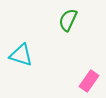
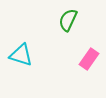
pink rectangle: moved 22 px up
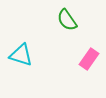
green semicircle: moved 1 px left; rotated 60 degrees counterclockwise
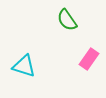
cyan triangle: moved 3 px right, 11 px down
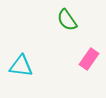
cyan triangle: moved 3 px left; rotated 10 degrees counterclockwise
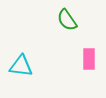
pink rectangle: rotated 35 degrees counterclockwise
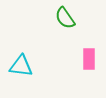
green semicircle: moved 2 px left, 2 px up
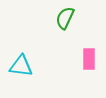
green semicircle: rotated 60 degrees clockwise
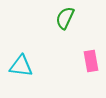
pink rectangle: moved 2 px right, 2 px down; rotated 10 degrees counterclockwise
